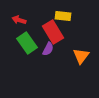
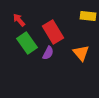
yellow rectangle: moved 25 px right
red arrow: rotated 32 degrees clockwise
purple semicircle: moved 4 px down
orange triangle: moved 3 px up; rotated 18 degrees counterclockwise
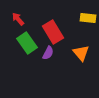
yellow rectangle: moved 2 px down
red arrow: moved 1 px left, 1 px up
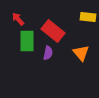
yellow rectangle: moved 1 px up
red rectangle: moved 1 px up; rotated 20 degrees counterclockwise
green rectangle: moved 2 px up; rotated 35 degrees clockwise
purple semicircle: rotated 16 degrees counterclockwise
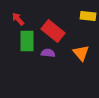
yellow rectangle: moved 1 px up
purple semicircle: rotated 96 degrees counterclockwise
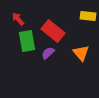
green rectangle: rotated 10 degrees counterclockwise
purple semicircle: rotated 48 degrees counterclockwise
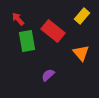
yellow rectangle: moved 6 px left; rotated 56 degrees counterclockwise
purple semicircle: moved 22 px down
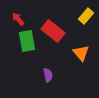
yellow rectangle: moved 4 px right
purple semicircle: rotated 120 degrees clockwise
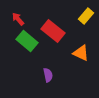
green rectangle: rotated 40 degrees counterclockwise
orange triangle: rotated 24 degrees counterclockwise
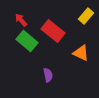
red arrow: moved 3 px right, 1 px down
